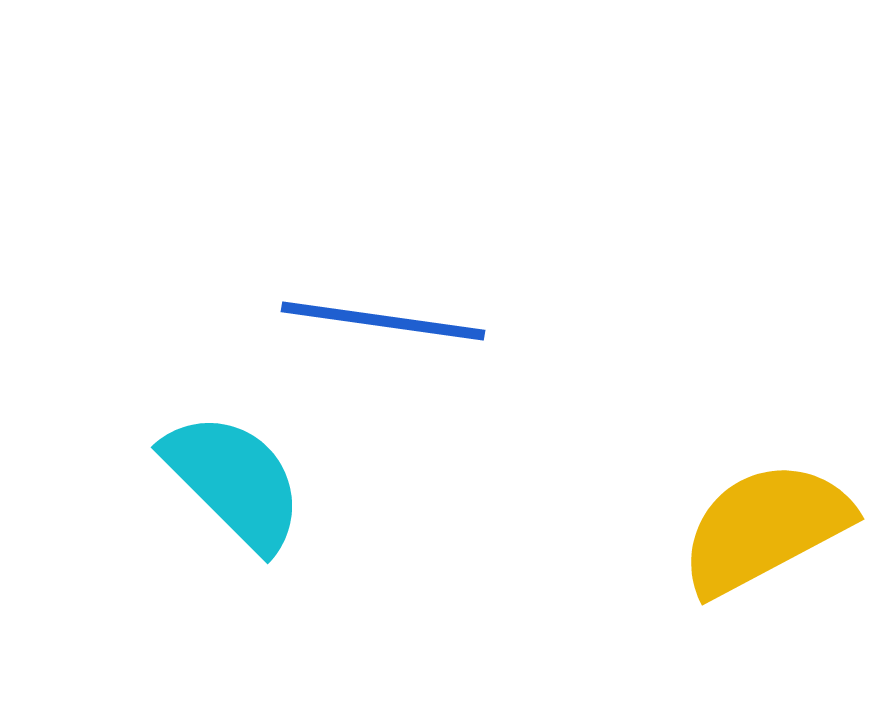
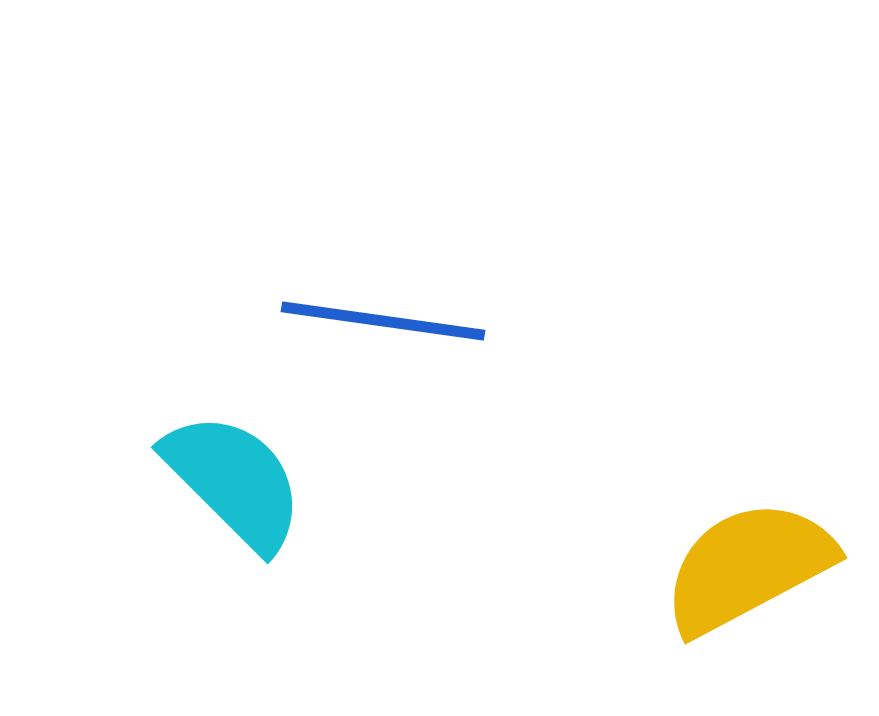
yellow semicircle: moved 17 px left, 39 px down
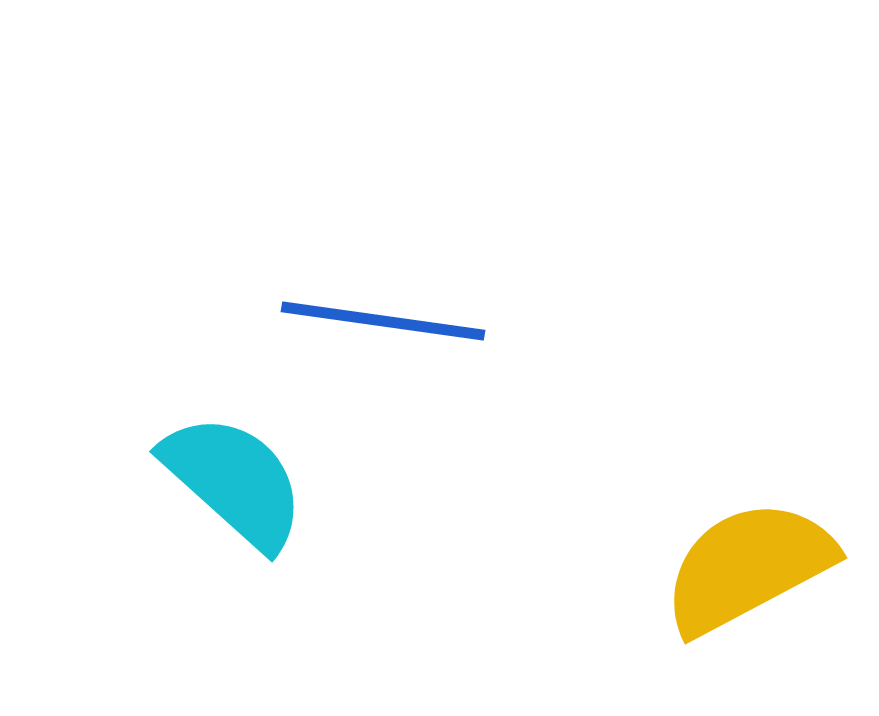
cyan semicircle: rotated 3 degrees counterclockwise
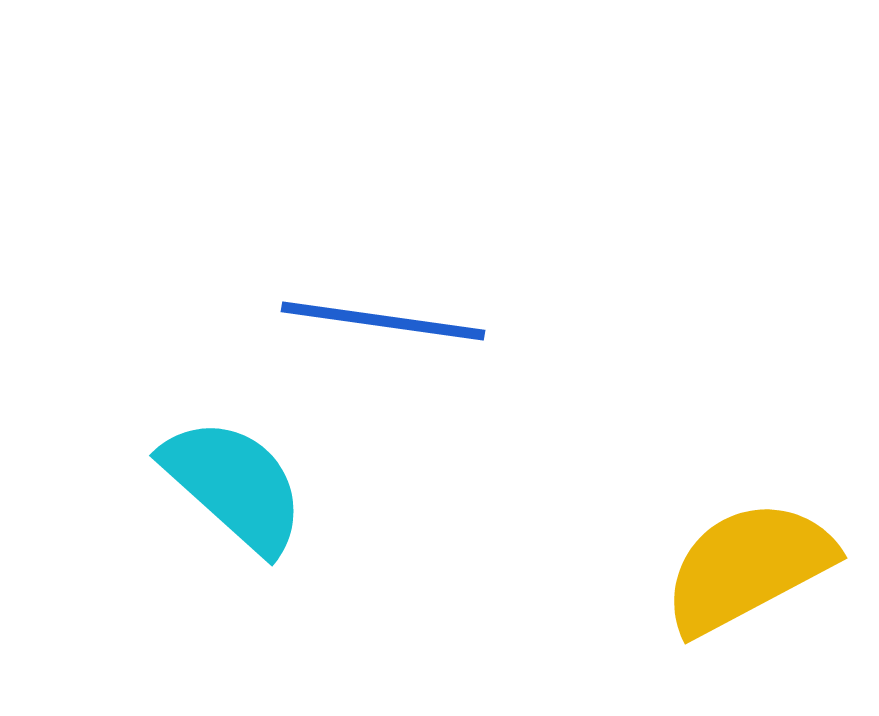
cyan semicircle: moved 4 px down
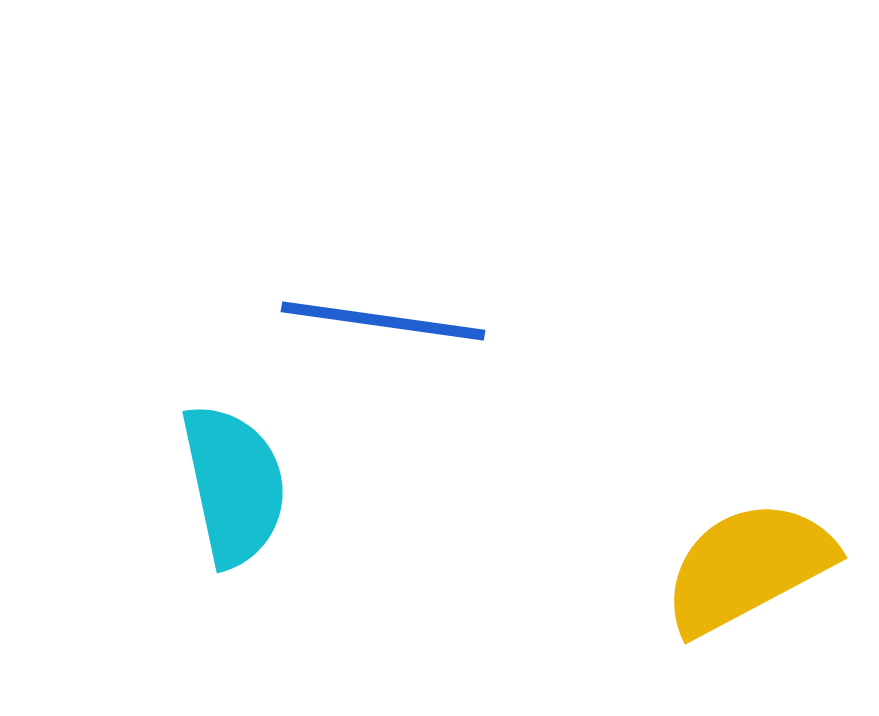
cyan semicircle: rotated 36 degrees clockwise
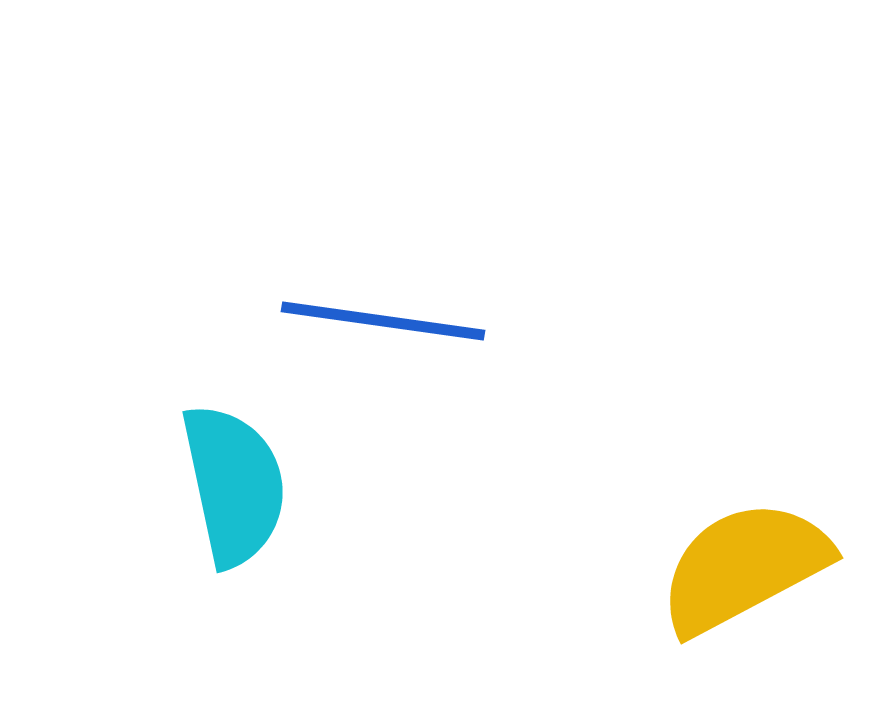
yellow semicircle: moved 4 px left
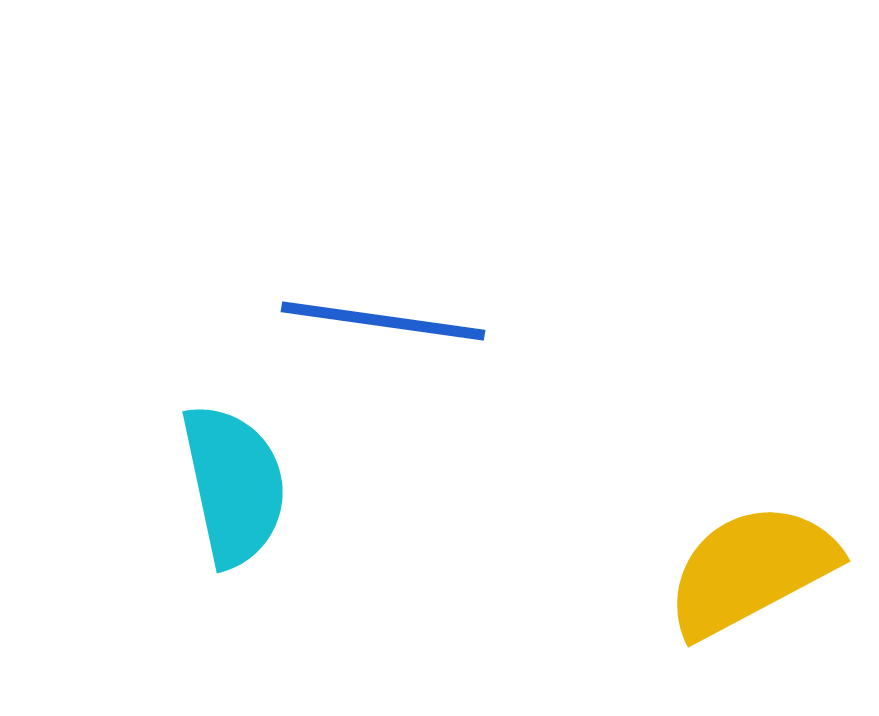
yellow semicircle: moved 7 px right, 3 px down
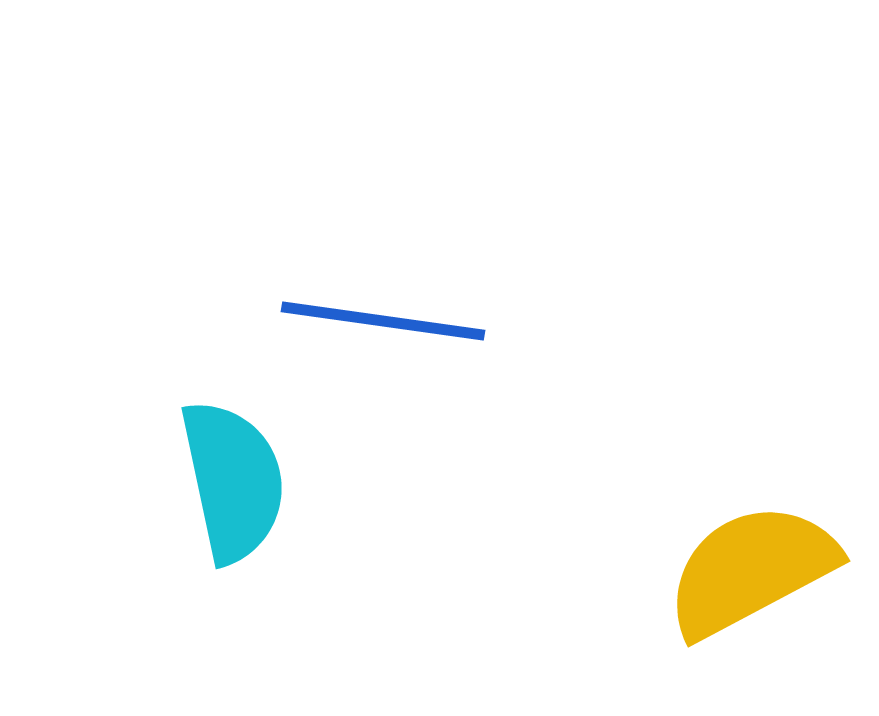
cyan semicircle: moved 1 px left, 4 px up
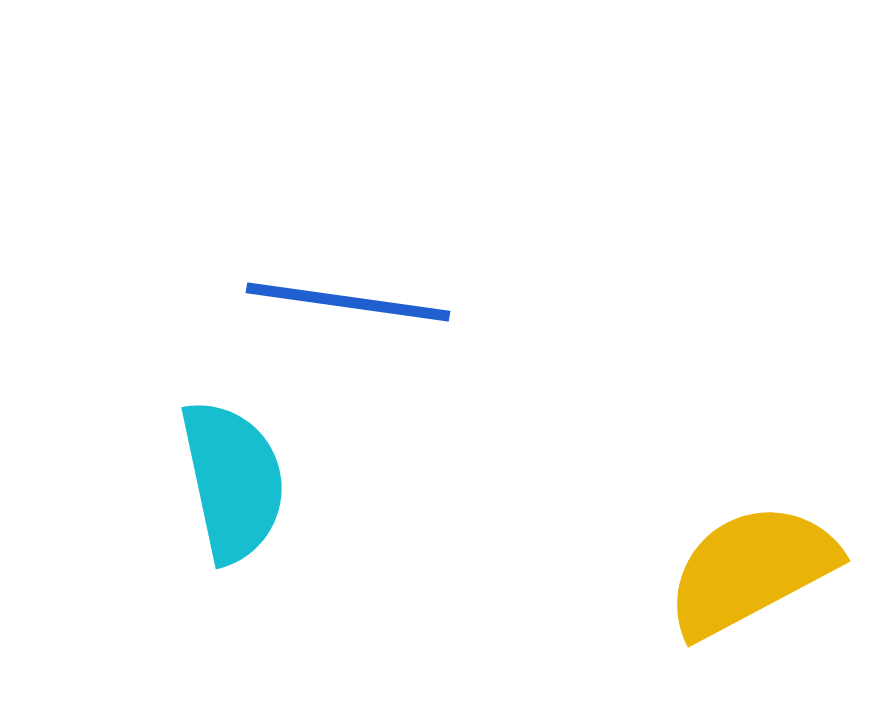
blue line: moved 35 px left, 19 px up
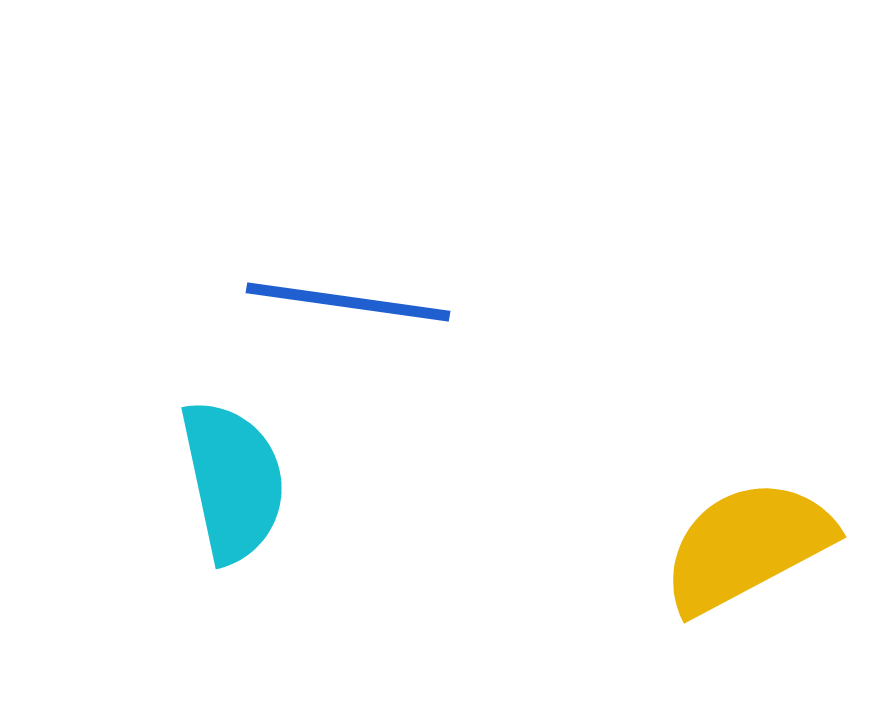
yellow semicircle: moved 4 px left, 24 px up
